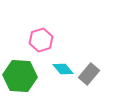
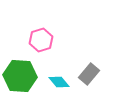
cyan diamond: moved 4 px left, 13 px down
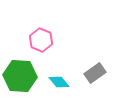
pink hexagon: rotated 20 degrees counterclockwise
gray rectangle: moved 6 px right, 1 px up; rotated 15 degrees clockwise
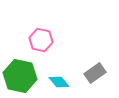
pink hexagon: rotated 10 degrees counterclockwise
green hexagon: rotated 8 degrees clockwise
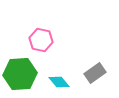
green hexagon: moved 2 px up; rotated 16 degrees counterclockwise
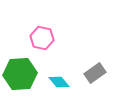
pink hexagon: moved 1 px right, 2 px up
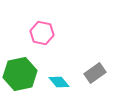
pink hexagon: moved 5 px up
green hexagon: rotated 8 degrees counterclockwise
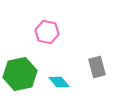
pink hexagon: moved 5 px right, 1 px up
gray rectangle: moved 2 px right, 6 px up; rotated 70 degrees counterclockwise
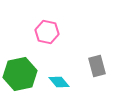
gray rectangle: moved 1 px up
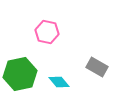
gray rectangle: moved 1 px down; rotated 45 degrees counterclockwise
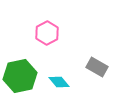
pink hexagon: moved 1 px down; rotated 20 degrees clockwise
green hexagon: moved 2 px down
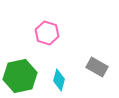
pink hexagon: rotated 15 degrees counterclockwise
cyan diamond: moved 2 px up; rotated 55 degrees clockwise
